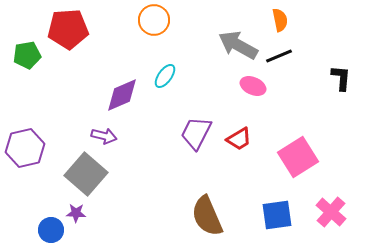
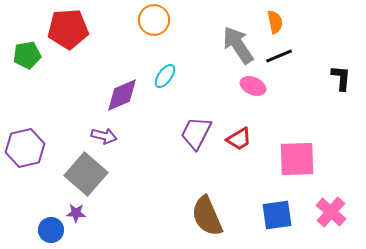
orange semicircle: moved 5 px left, 2 px down
gray arrow: rotated 27 degrees clockwise
pink square: moved 1 px left, 2 px down; rotated 30 degrees clockwise
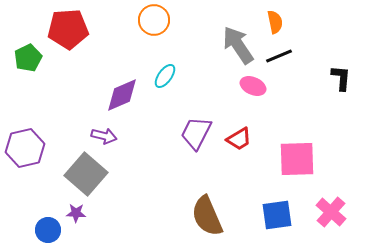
green pentagon: moved 1 px right, 3 px down; rotated 16 degrees counterclockwise
blue circle: moved 3 px left
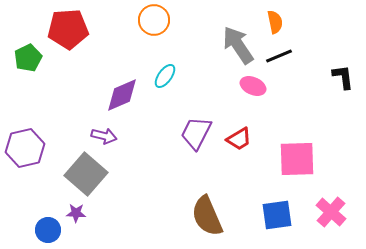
black L-shape: moved 2 px right, 1 px up; rotated 12 degrees counterclockwise
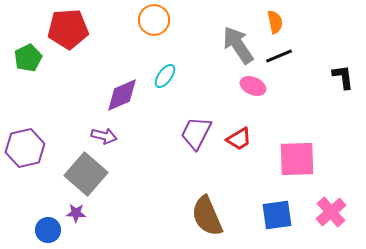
pink cross: rotated 8 degrees clockwise
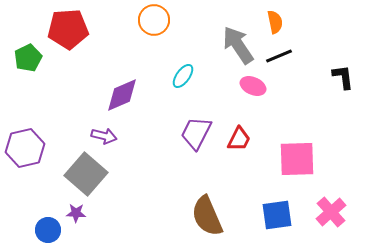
cyan ellipse: moved 18 px right
red trapezoid: rotated 32 degrees counterclockwise
